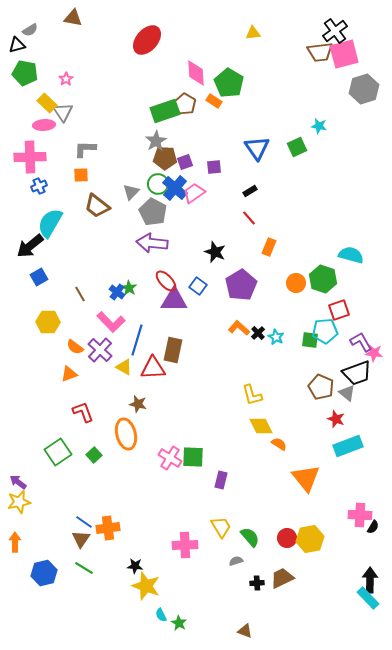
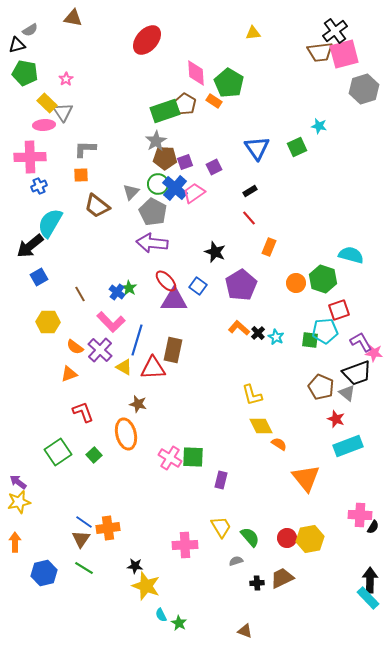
purple square at (214, 167): rotated 21 degrees counterclockwise
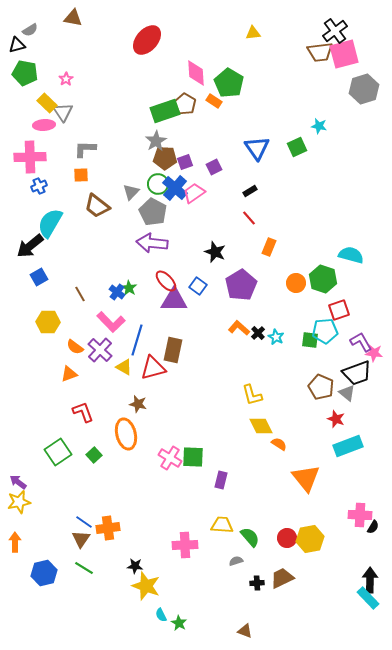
red triangle at (153, 368): rotated 12 degrees counterclockwise
yellow trapezoid at (221, 527): moved 1 px right, 2 px up; rotated 55 degrees counterclockwise
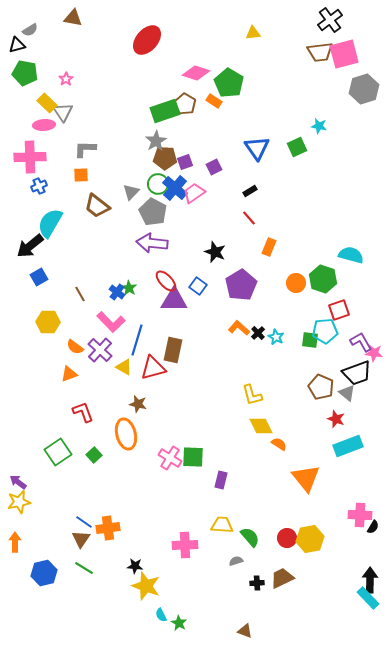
black cross at (335, 31): moved 5 px left, 11 px up
pink diamond at (196, 73): rotated 68 degrees counterclockwise
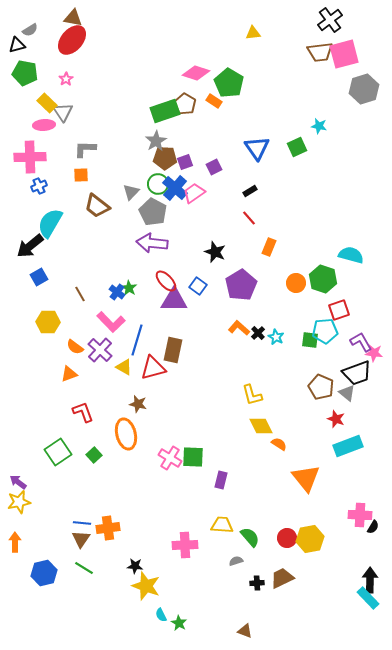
red ellipse at (147, 40): moved 75 px left
blue line at (84, 522): moved 2 px left, 1 px down; rotated 30 degrees counterclockwise
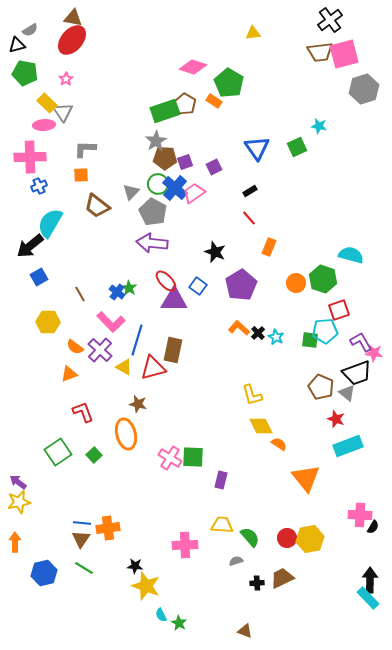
pink diamond at (196, 73): moved 3 px left, 6 px up
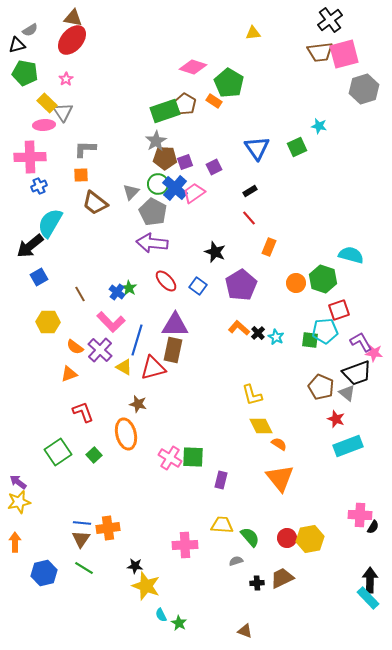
brown trapezoid at (97, 206): moved 2 px left, 3 px up
purple triangle at (174, 300): moved 1 px right, 25 px down
orange triangle at (306, 478): moved 26 px left
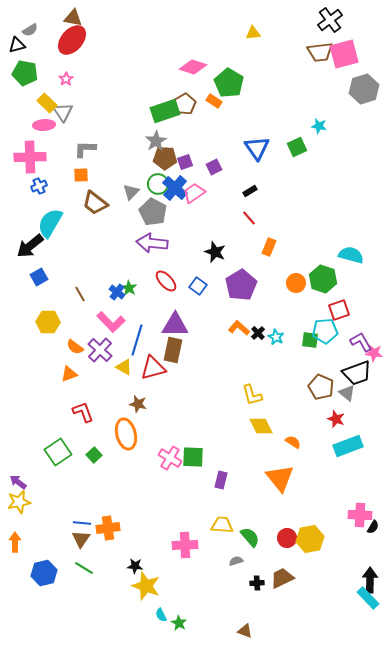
brown pentagon at (185, 104): rotated 10 degrees clockwise
orange semicircle at (279, 444): moved 14 px right, 2 px up
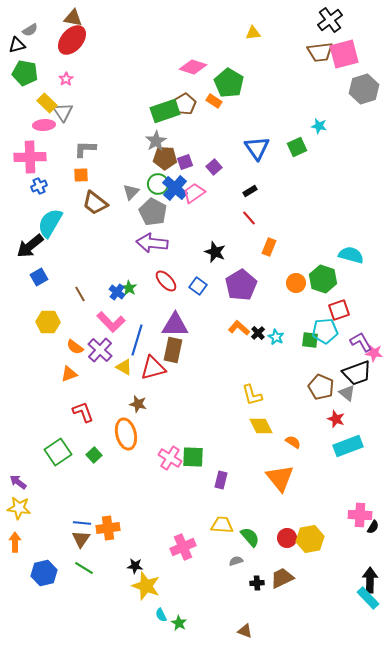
purple square at (214, 167): rotated 14 degrees counterclockwise
yellow star at (19, 502): moved 6 px down; rotated 20 degrees clockwise
pink cross at (185, 545): moved 2 px left, 2 px down; rotated 20 degrees counterclockwise
